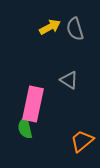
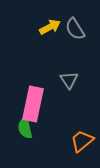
gray semicircle: rotated 15 degrees counterclockwise
gray triangle: rotated 24 degrees clockwise
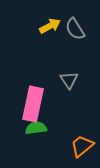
yellow arrow: moved 1 px up
green semicircle: moved 11 px right; rotated 95 degrees clockwise
orange trapezoid: moved 5 px down
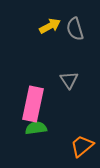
gray semicircle: rotated 15 degrees clockwise
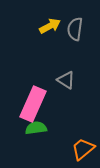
gray semicircle: rotated 25 degrees clockwise
gray triangle: moved 3 px left; rotated 24 degrees counterclockwise
pink rectangle: rotated 12 degrees clockwise
orange trapezoid: moved 1 px right, 3 px down
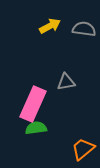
gray semicircle: moved 9 px right; rotated 90 degrees clockwise
gray triangle: moved 2 px down; rotated 42 degrees counterclockwise
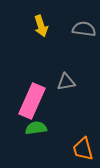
yellow arrow: moved 9 px left; rotated 100 degrees clockwise
pink rectangle: moved 1 px left, 3 px up
orange trapezoid: rotated 65 degrees counterclockwise
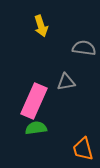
gray semicircle: moved 19 px down
pink rectangle: moved 2 px right
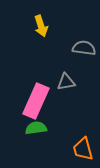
pink rectangle: moved 2 px right
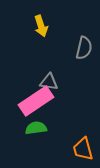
gray semicircle: rotated 95 degrees clockwise
gray triangle: moved 17 px left; rotated 18 degrees clockwise
pink rectangle: rotated 32 degrees clockwise
